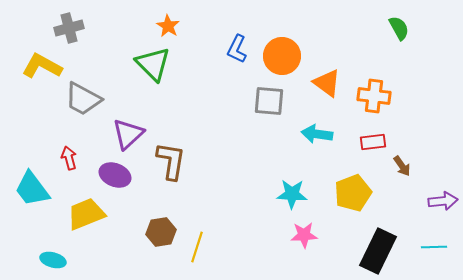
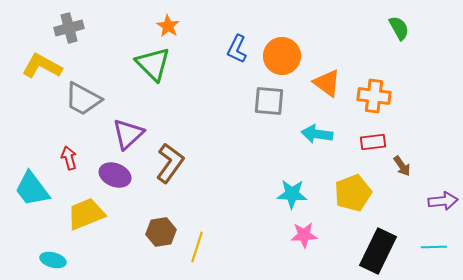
brown L-shape: moved 1 px left, 2 px down; rotated 27 degrees clockwise
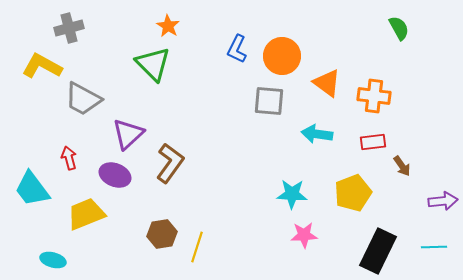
brown hexagon: moved 1 px right, 2 px down
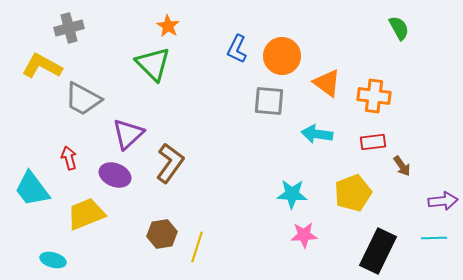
cyan line: moved 9 px up
